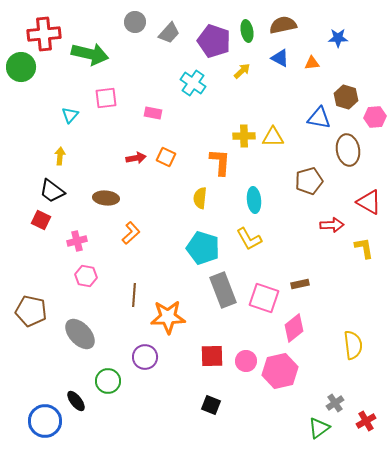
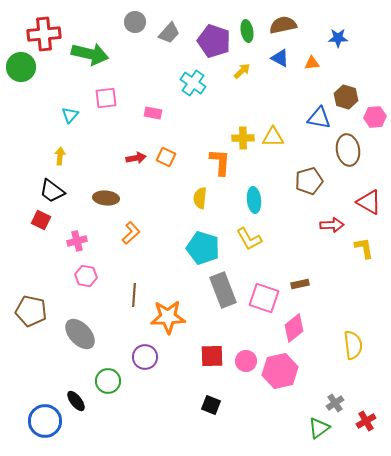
yellow cross at (244, 136): moved 1 px left, 2 px down
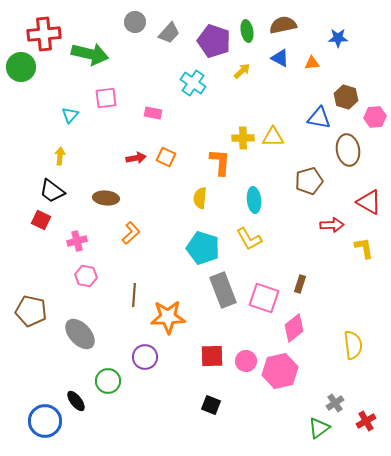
brown rectangle at (300, 284): rotated 60 degrees counterclockwise
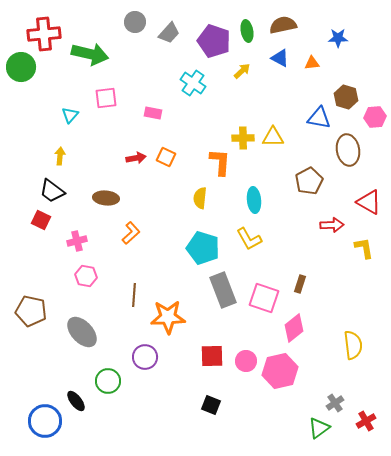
brown pentagon at (309, 181): rotated 12 degrees counterclockwise
gray ellipse at (80, 334): moved 2 px right, 2 px up
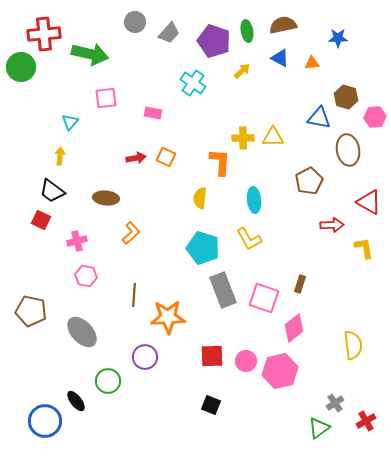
cyan triangle at (70, 115): moved 7 px down
